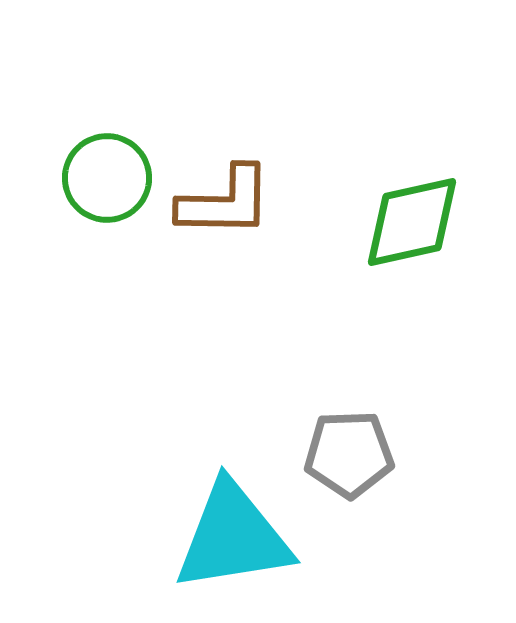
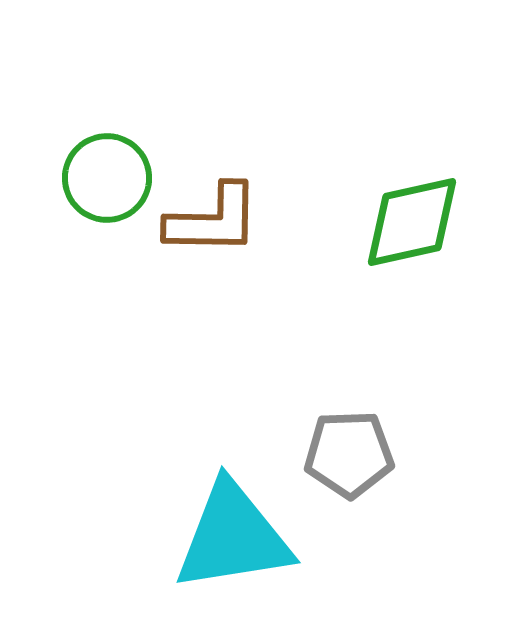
brown L-shape: moved 12 px left, 18 px down
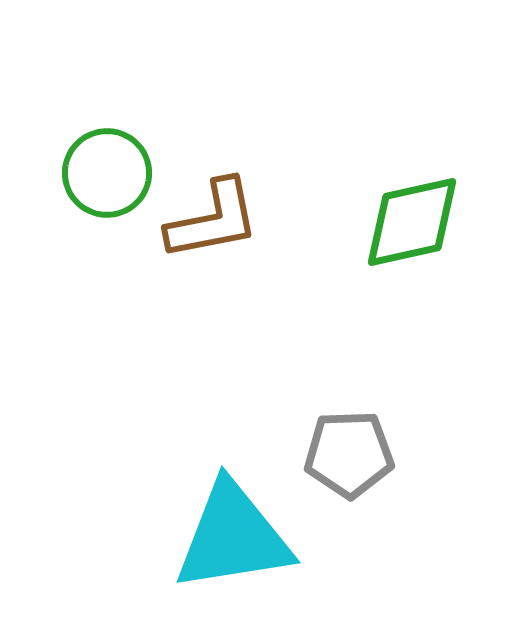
green circle: moved 5 px up
brown L-shape: rotated 12 degrees counterclockwise
